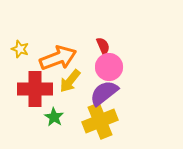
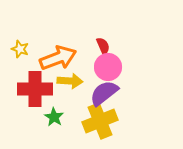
pink circle: moved 1 px left
yellow arrow: rotated 125 degrees counterclockwise
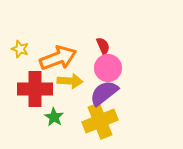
pink circle: moved 1 px down
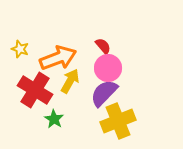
red semicircle: rotated 18 degrees counterclockwise
yellow arrow: rotated 65 degrees counterclockwise
red cross: moved 1 px down; rotated 32 degrees clockwise
purple semicircle: rotated 8 degrees counterclockwise
green star: moved 2 px down
yellow cross: moved 18 px right
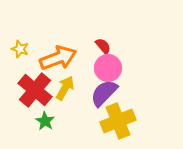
yellow arrow: moved 5 px left, 7 px down
red cross: rotated 8 degrees clockwise
green star: moved 9 px left, 2 px down
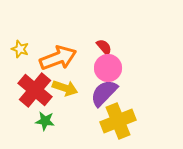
red semicircle: moved 1 px right, 1 px down
yellow arrow: rotated 80 degrees clockwise
green star: rotated 24 degrees counterclockwise
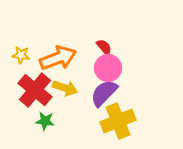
yellow star: moved 1 px right, 6 px down; rotated 12 degrees counterclockwise
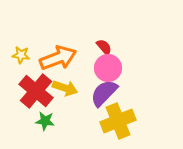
red cross: moved 1 px right, 1 px down
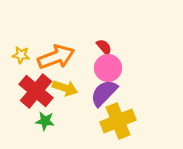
orange arrow: moved 2 px left, 1 px up
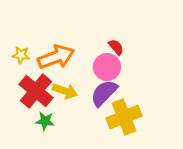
red semicircle: moved 12 px right
pink circle: moved 1 px left, 1 px up
yellow arrow: moved 3 px down
yellow cross: moved 6 px right, 4 px up
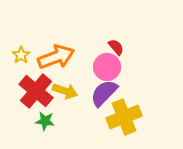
yellow star: rotated 30 degrees clockwise
